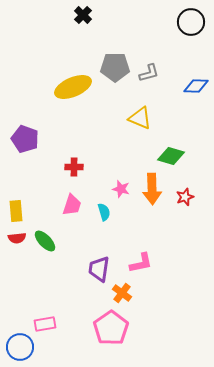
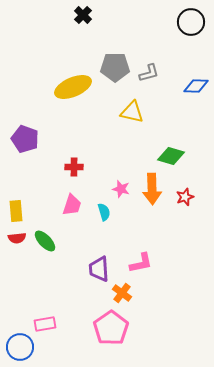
yellow triangle: moved 8 px left, 6 px up; rotated 10 degrees counterclockwise
purple trapezoid: rotated 12 degrees counterclockwise
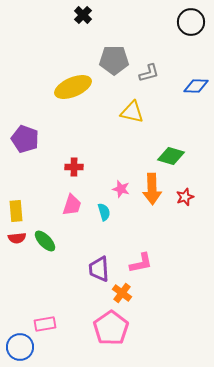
gray pentagon: moved 1 px left, 7 px up
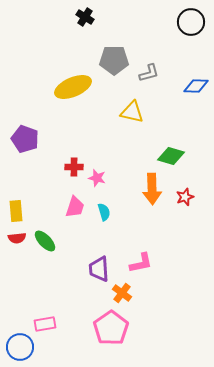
black cross: moved 2 px right, 2 px down; rotated 12 degrees counterclockwise
pink star: moved 24 px left, 11 px up
pink trapezoid: moved 3 px right, 2 px down
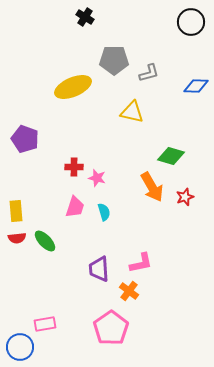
orange arrow: moved 2 px up; rotated 28 degrees counterclockwise
orange cross: moved 7 px right, 2 px up
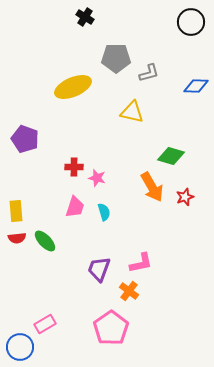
gray pentagon: moved 2 px right, 2 px up
purple trapezoid: rotated 24 degrees clockwise
pink rectangle: rotated 20 degrees counterclockwise
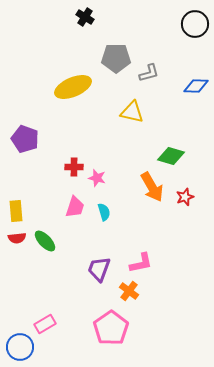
black circle: moved 4 px right, 2 px down
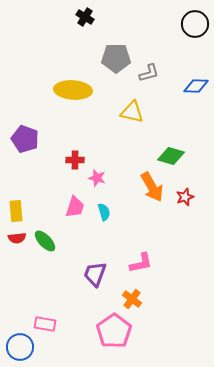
yellow ellipse: moved 3 px down; rotated 27 degrees clockwise
red cross: moved 1 px right, 7 px up
purple trapezoid: moved 4 px left, 5 px down
orange cross: moved 3 px right, 8 px down
pink rectangle: rotated 40 degrees clockwise
pink pentagon: moved 3 px right, 3 px down
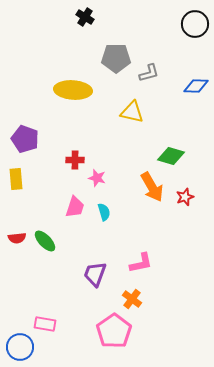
yellow rectangle: moved 32 px up
